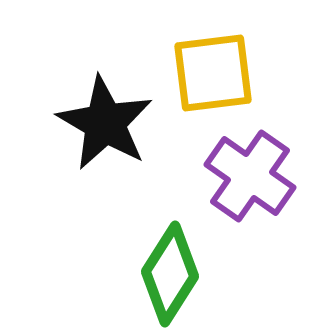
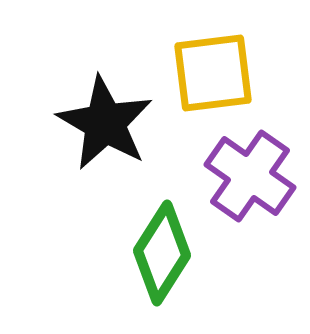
green diamond: moved 8 px left, 21 px up
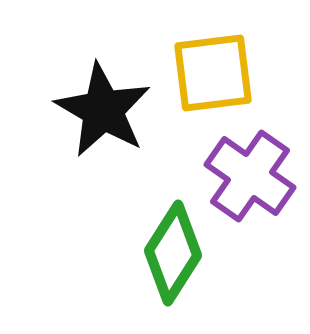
black star: moved 2 px left, 13 px up
green diamond: moved 11 px right
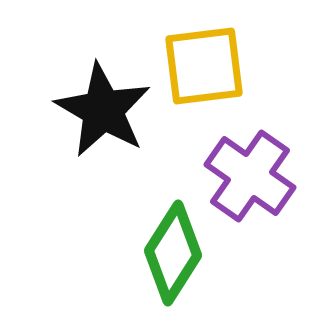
yellow square: moved 9 px left, 7 px up
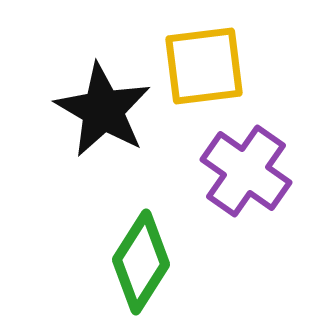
purple cross: moved 4 px left, 5 px up
green diamond: moved 32 px left, 9 px down
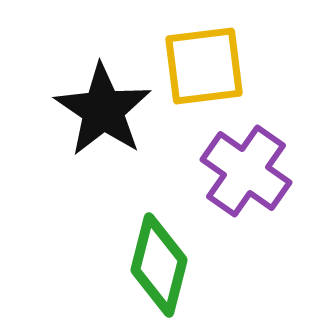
black star: rotated 4 degrees clockwise
green diamond: moved 18 px right, 3 px down; rotated 18 degrees counterclockwise
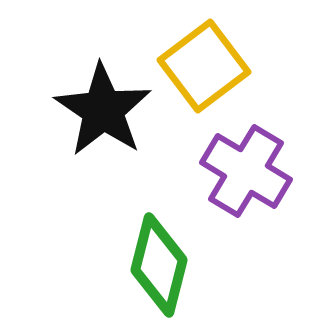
yellow square: rotated 30 degrees counterclockwise
purple cross: rotated 4 degrees counterclockwise
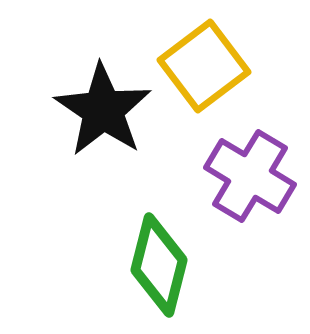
purple cross: moved 4 px right, 5 px down
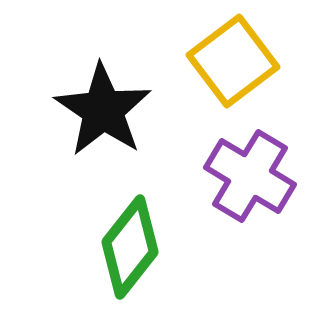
yellow square: moved 29 px right, 5 px up
green diamond: moved 29 px left, 18 px up; rotated 24 degrees clockwise
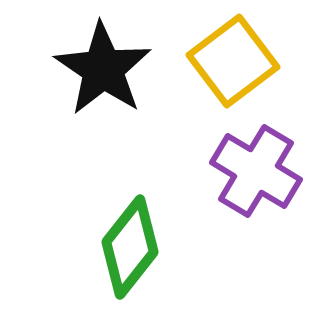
black star: moved 41 px up
purple cross: moved 6 px right, 5 px up
